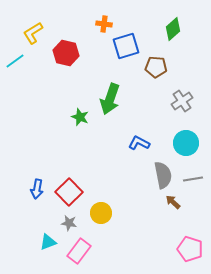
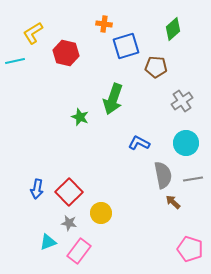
cyan line: rotated 24 degrees clockwise
green arrow: moved 3 px right
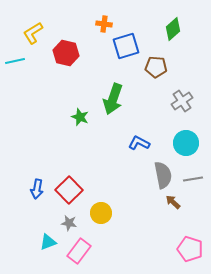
red square: moved 2 px up
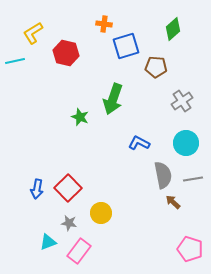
red square: moved 1 px left, 2 px up
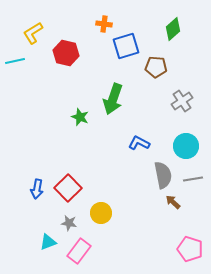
cyan circle: moved 3 px down
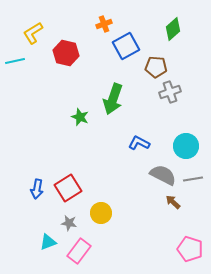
orange cross: rotated 28 degrees counterclockwise
blue square: rotated 12 degrees counterclockwise
gray cross: moved 12 px left, 9 px up; rotated 15 degrees clockwise
gray semicircle: rotated 52 degrees counterclockwise
red square: rotated 12 degrees clockwise
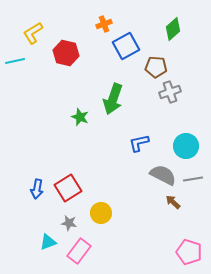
blue L-shape: rotated 40 degrees counterclockwise
pink pentagon: moved 1 px left, 3 px down
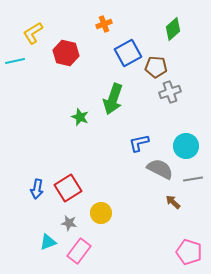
blue square: moved 2 px right, 7 px down
gray semicircle: moved 3 px left, 6 px up
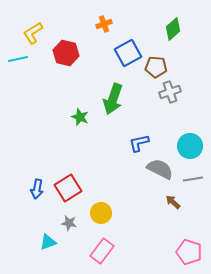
cyan line: moved 3 px right, 2 px up
cyan circle: moved 4 px right
pink rectangle: moved 23 px right
